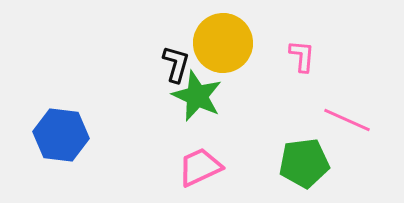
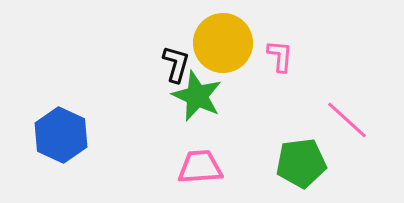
pink L-shape: moved 22 px left
pink line: rotated 18 degrees clockwise
blue hexagon: rotated 18 degrees clockwise
green pentagon: moved 3 px left
pink trapezoid: rotated 21 degrees clockwise
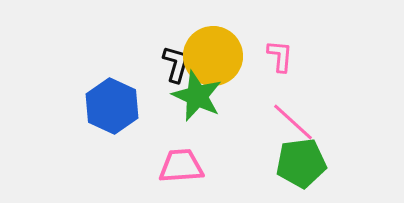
yellow circle: moved 10 px left, 13 px down
pink line: moved 54 px left, 2 px down
blue hexagon: moved 51 px right, 29 px up
pink trapezoid: moved 19 px left, 1 px up
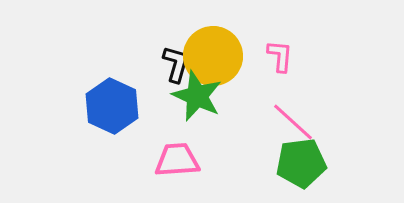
pink trapezoid: moved 4 px left, 6 px up
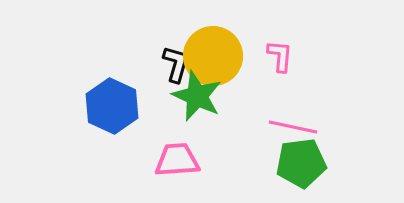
pink line: moved 5 px down; rotated 30 degrees counterclockwise
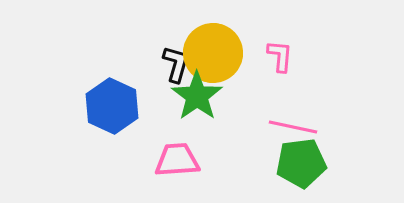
yellow circle: moved 3 px up
green star: rotated 12 degrees clockwise
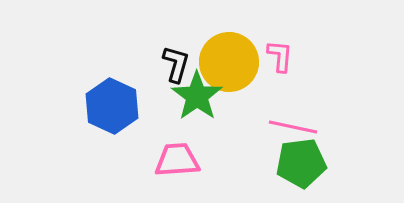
yellow circle: moved 16 px right, 9 px down
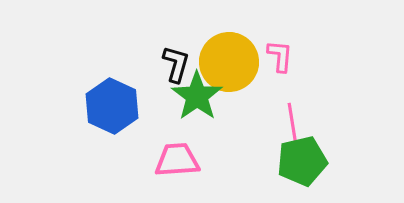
pink line: rotated 69 degrees clockwise
green pentagon: moved 1 px right, 2 px up; rotated 6 degrees counterclockwise
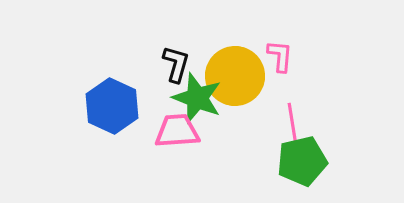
yellow circle: moved 6 px right, 14 px down
green star: moved 2 px down; rotated 15 degrees counterclockwise
pink trapezoid: moved 29 px up
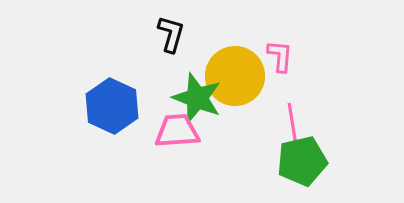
black L-shape: moved 5 px left, 30 px up
